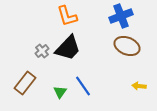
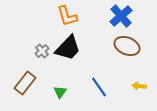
blue cross: rotated 20 degrees counterclockwise
blue line: moved 16 px right, 1 px down
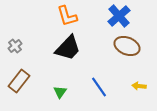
blue cross: moved 2 px left
gray cross: moved 27 px left, 5 px up
brown rectangle: moved 6 px left, 2 px up
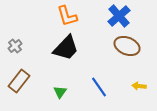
black trapezoid: moved 2 px left
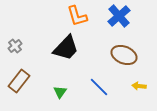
orange L-shape: moved 10 px right
brown ellipse: moved 3 px left, 9 px down
blue line: rotated 10 degrees counterclockwise
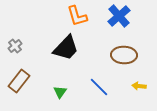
brown ellipse: rotated 20 degrees counterclockwise
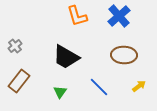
black trapezoid: moved 9 px down; rotated 76 degrees clockwise
yellow arrow: rotated 136 degrees clockwise
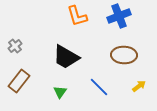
blue cross: rotated 20 degrees clockwise
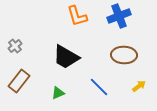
green triangle: moved 2 px left, 1 px down; rotated 32 degrees clockwise
